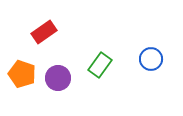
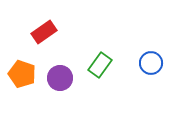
blue circle: moved 4 px down
purple circle: moved 2 px right
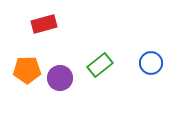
red rectangle: moved 8 px up; rotated 20 degrees clockwise
green rectangle: rotated 15 degrees clockwise
orange pentagon: moved 5 px right, 4 px up; rotated 20 degrees counterclockwise
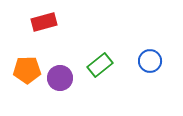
red rectangle: moved 2 px up
blue circle: moved 1 px left, 2 px up
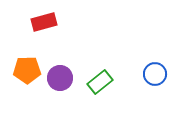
blue circle: moved 5 px right, 13 px down
green rectangle: moved 17 px down
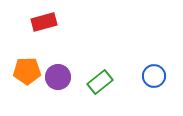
orange pentagon: moved 1 px down
blue circle: moved 1 px left, 2 px down
purple circle: moved 2 px left, 1 px up
